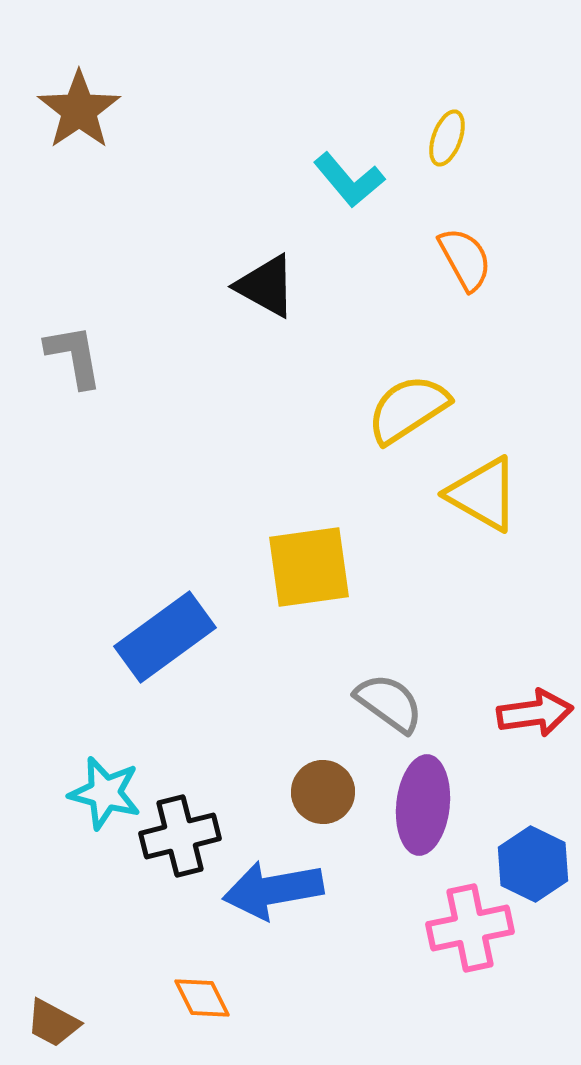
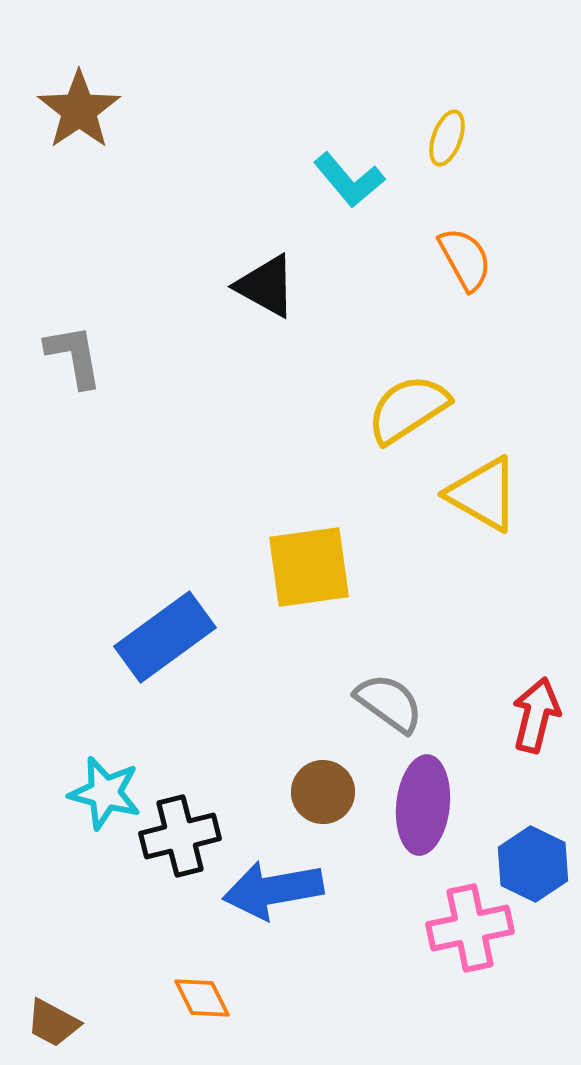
red arrow: moved 1 px right, 2 px down; rotated 68 degrees counterclockwise
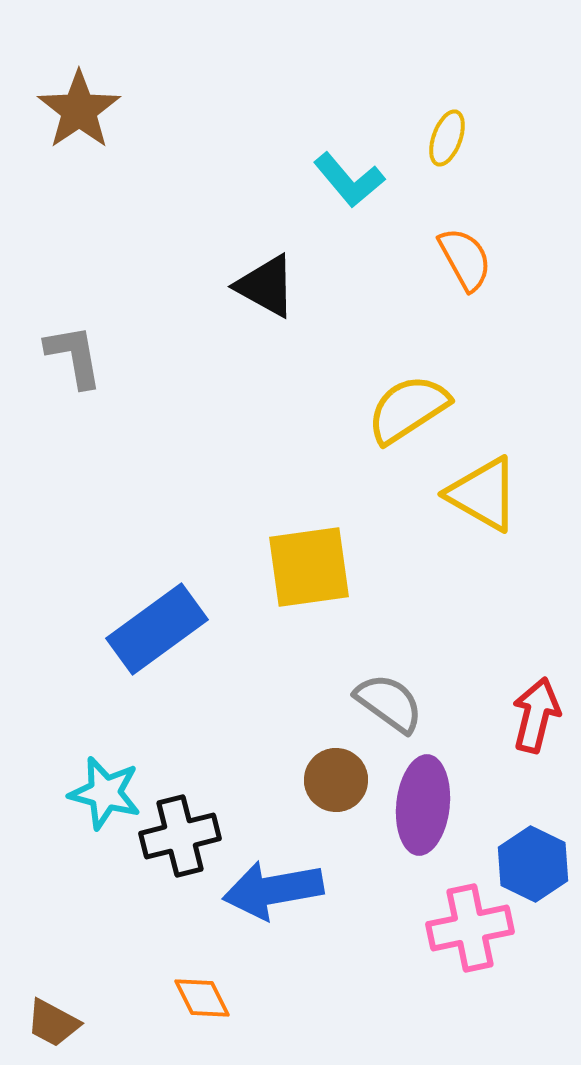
blue rectangle: moved 8 px left, 8 px up
brown circle: moved 13 px right, 12 px up
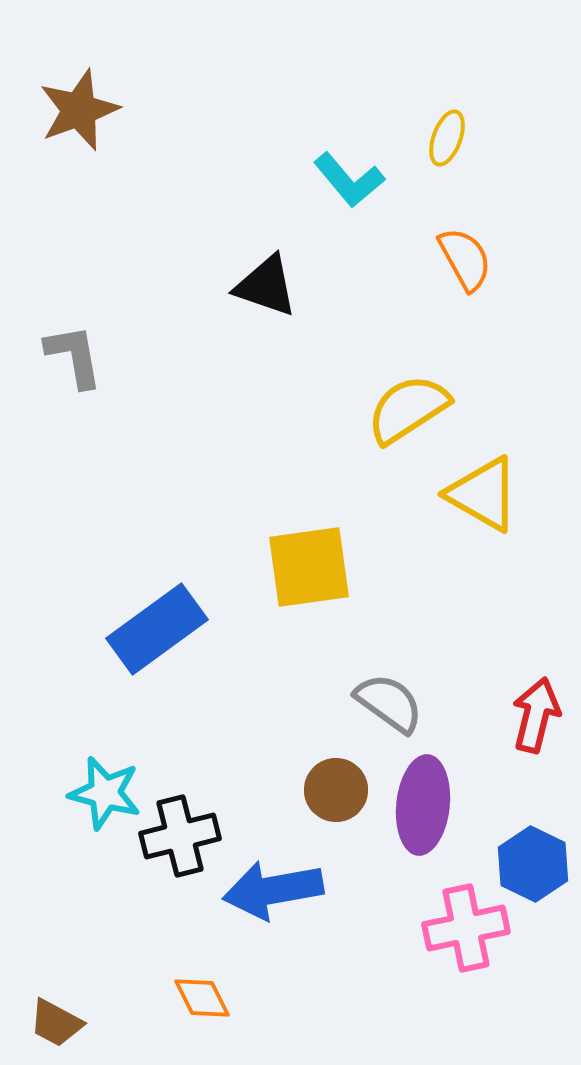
brown star: rotated 14 degrees clockwise
black triangle: rotated 10 degrees counterclockwise
brown circle: moved 10 px down
pink cross: moved 4 px left
brown trapezoid: moved 3 px right
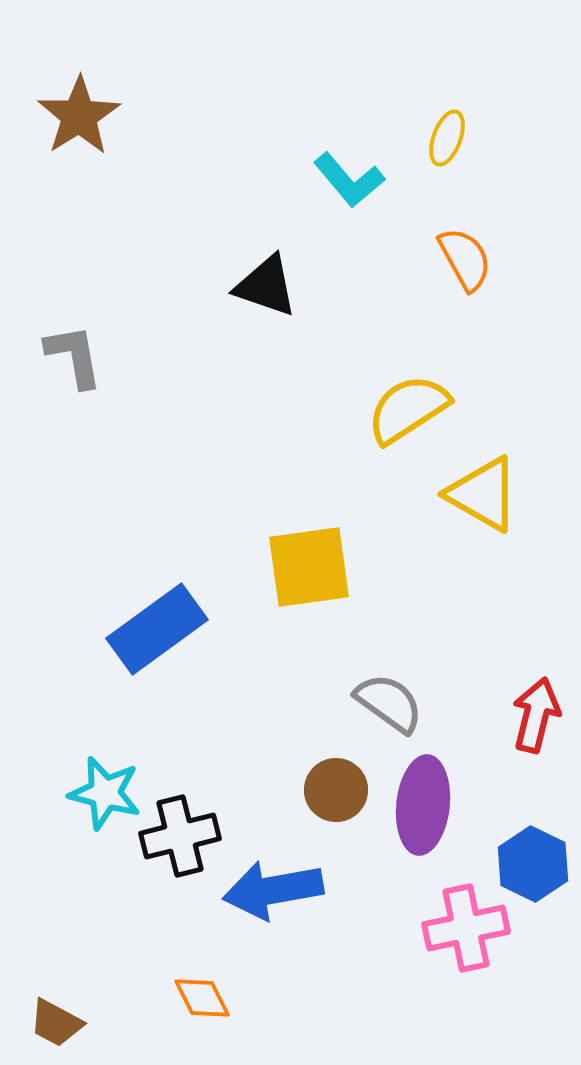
brown star: moved 6 px down; rotated 12 degrees counterclockwise
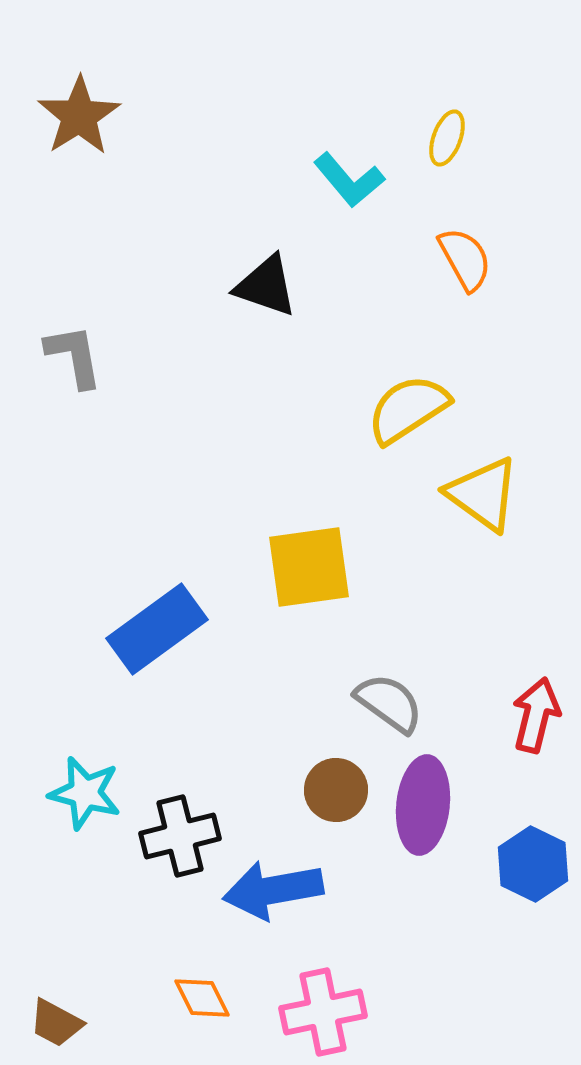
yellow triangle: rotated 6 degrees clockwise
cyan star: moved 20 px left
pink cross: moved 143 px left, 84 px down
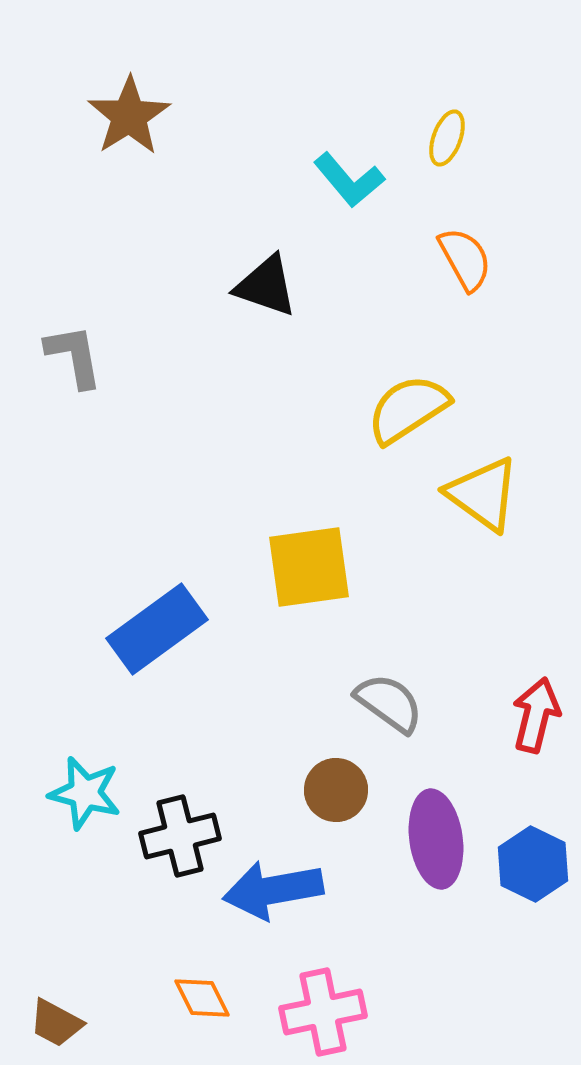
brown star: moved 50 px right
purple ellipse: moved 13 px right, 34 px down; rotated 14 degrees counterclockwise
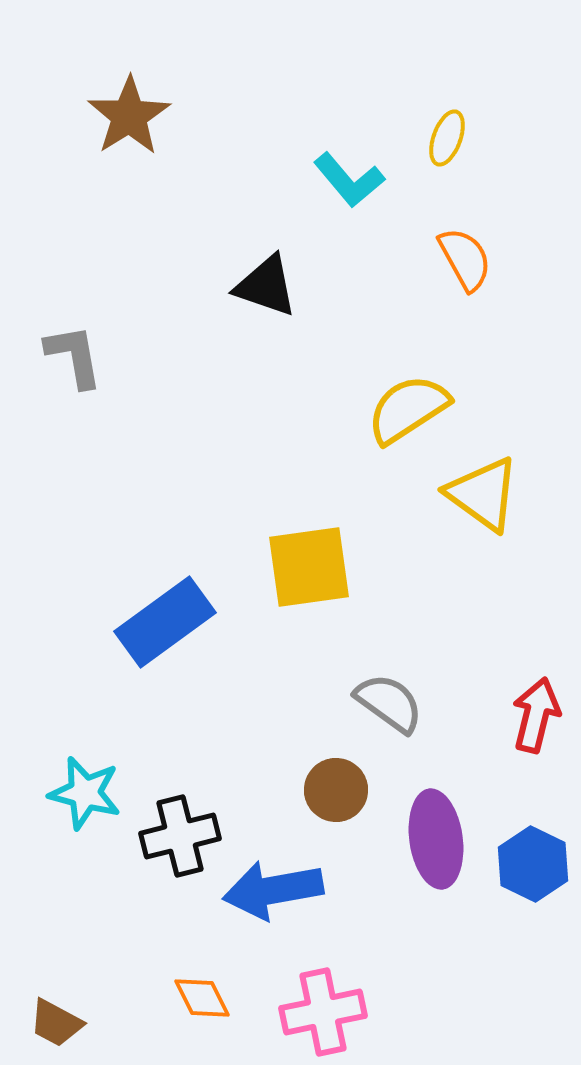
blue rectangle: moved 8 px right, 7 px up
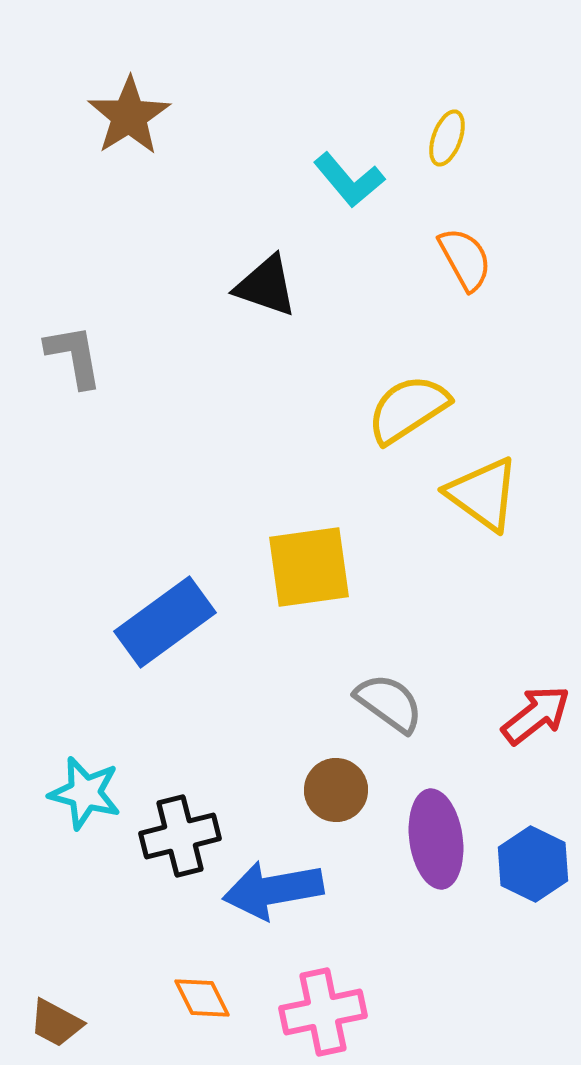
red arrow: rotated 38 degrees clockwise
